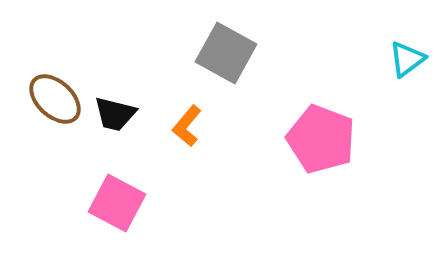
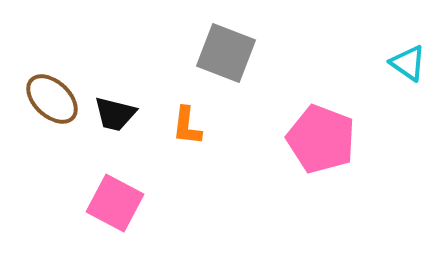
gray square: rotated 8 degrees counterclockwise
cyan triangle: moved 1 px right, 4 px down; rotated 48 degrees counterclockwise
brown ellipse: moved 3 px left
orange L-shape: rotated 33 degrees counterclockwise
pink square: moved 2 px left
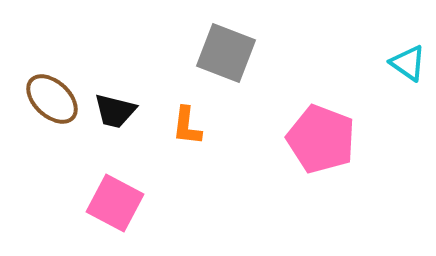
black trapezoid: moved 3 px up
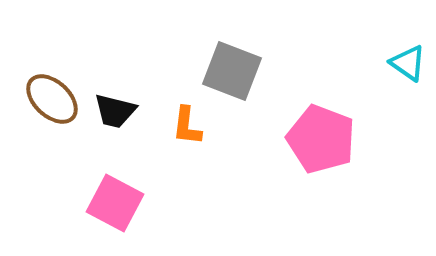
gray square: moved 6 px right, 18 px down
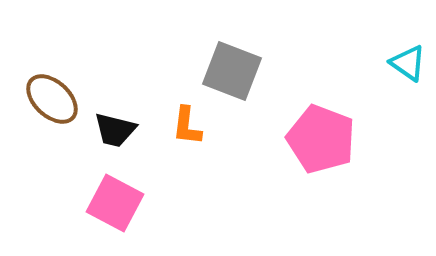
black trapezoid: moved 19 px down
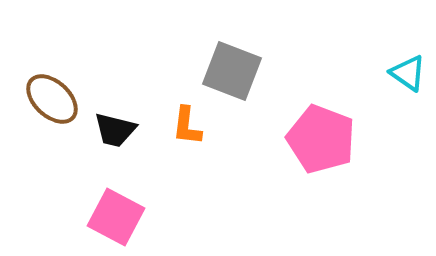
cyan triangle: moved 10 px down
pink square: moved 1 px right, 14 px down
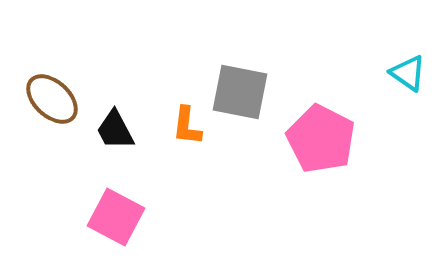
gray square: moved 8 px right, 21 px down; rotated 10 degrees counterclockwise
black trapezoid: rotated 48 degrees clockwise
pink pentagon: rotated 6 degrees clockwise
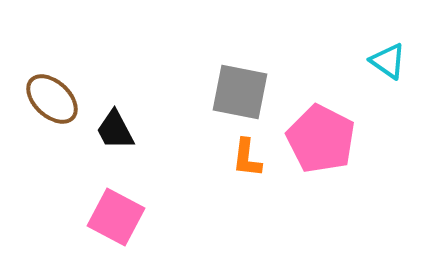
cyan triangle: moved 20 px left, 12 px up
orange L-shape: moved 60 px right, 32 px down
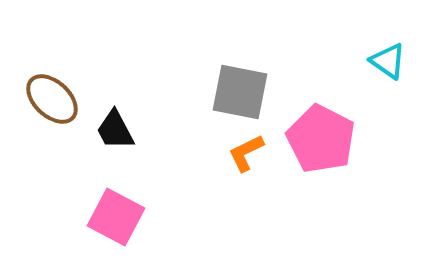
orange L-shape: moved 1 px left, 5 px up; rotated 57 degrees clockwise
